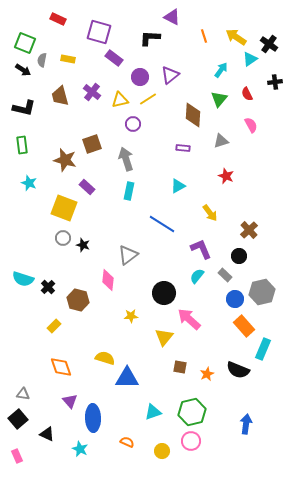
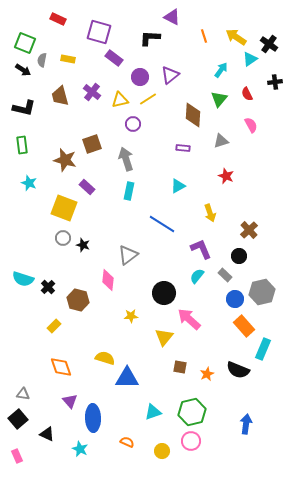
yellow arrow at (210, 213): rotated 18 degrees clockwise
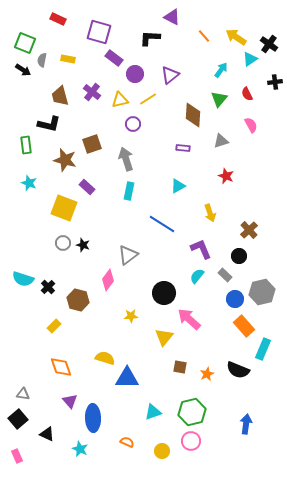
orange line at (204, 36): rotated 24 degrees counterclockwise
purple circle at (140, 77): moved 5 px left, 3 px up
black L-shape at (24, 108): moved 25 px right, 16 px down
green rectangle at (22, 145): moved 4 px right
gray circle at (63, 238): moved 5 px down
pink diamond at (108, 280): rotated 30 degrees clockwise
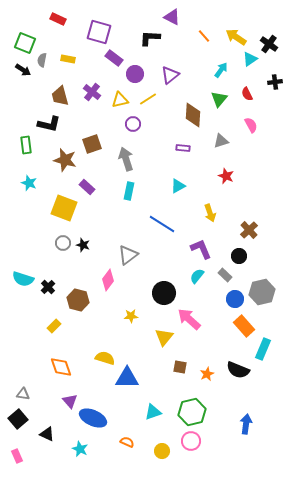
blue ellipse at (93, 418): rotated 64 degrees counterclockwise
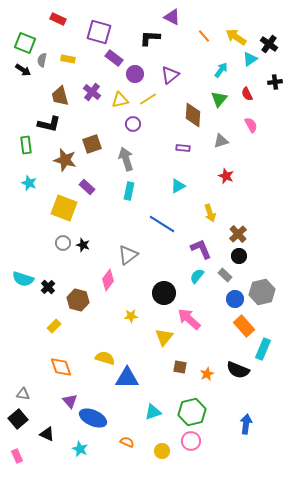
brown cross at (249, 230): moved 11 px left, 4 px down
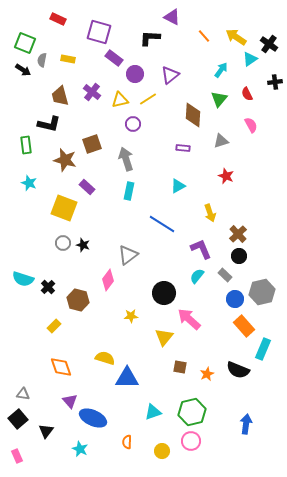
black triangle at (47, 434): moved 1 px left, 3 px up; rotated 42 degrees clockwise
orange semicircle at (127, 442): rotated 112 degrees counterclockwise
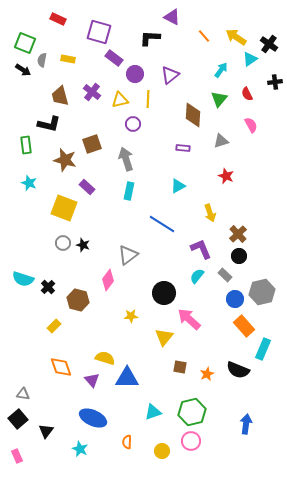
yellow line at (148, 99): rotated 54 degrees counterclockwise
purple triangle at (70, 401): moved 22 px right, 21 px up
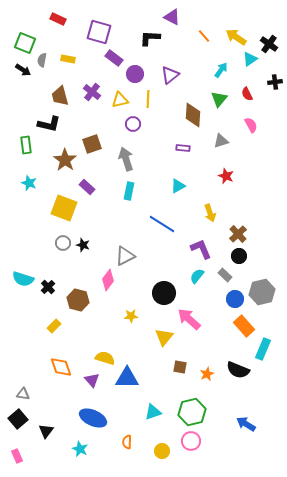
brown star at (65, 160): rotated 20 degrees clockwise
gray triangle at (128, 255): moved 3 px left, 1 px down; rotated 10 degrees clockwise
blue arrow at (246, 424): rotated 66 degrees counterclockwise
